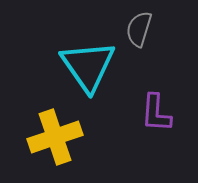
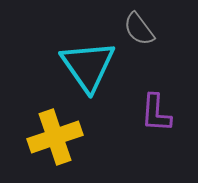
gray semicircle: rotated 54 degrees counterclockwise
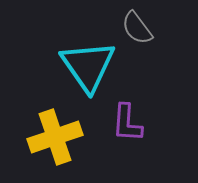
gray semicircle: moved 2 px left, 1 px up
purple L-shape: moved 29 px left, 10 px down
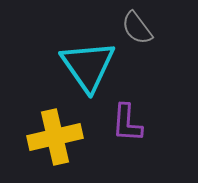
yellow cross: rotated 6 degrees clockwise
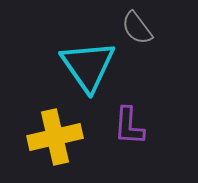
purple L-shape: moved 2 px right, 3 px down
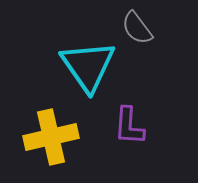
yellow cross: moved 4 px left
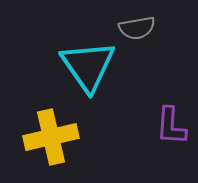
gray semicircle: rotated 63 degrees counterclockwise
purple L-shape: moved 42 px right
